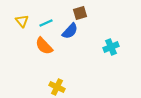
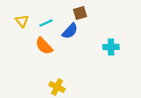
cyan cross: rotated 21 degrees clockwise
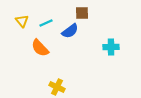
brown square: moved 2 px right; rotated 16 degrees clockwise
blue semicircle: rotated 12 degrees clockwise
orange semicircle: moved 4 px left, 2 px down
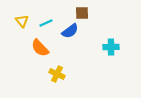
yellow cross: moved 13 px up
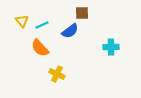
cyan line: moved 4 px left, 2 px down
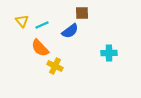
cyan cross: moved 2 px left, 6 px down
yellow cross: moved 2 px left, 8 px up
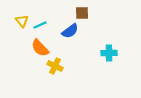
cyan line: moved 2 px left
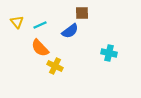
yellow triangle: moved 5 px left, 1 px down
cyan cross: rotated 14 degrees clockwise
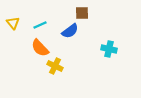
yellow triangle: moved 4 px left, 1 px down
cyan cross: moved 4 px up
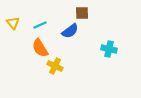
orange semicircle: rotated 12 degrees clockwise
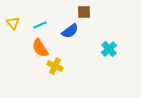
brown square: moved 2 px right, 1 px up
cyan cross: rotated 35 degrees clockwise
